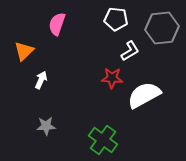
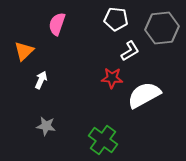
gray star: rotated 12 degrees clockwise
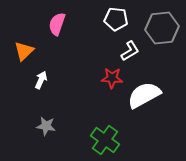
green cross: moved 2 px right
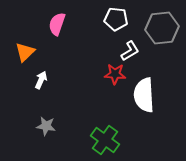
orange triangle: moved 1 px right, 1 px down
red star: moved 3 px right, 4 px up
white semicircle: rotated 64 degrees counterclockwise
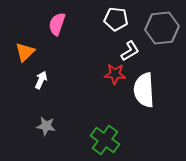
white semicircle: moved 5 px up
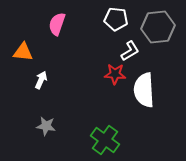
gray hexagon: moved 4 px left, 1 px up
orange triangle: moved 2 px left; rotated 50 degrees clockwise
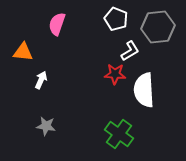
white pentagon: rotated 15 degrees clockwise
green cross: moved 14 px right, 6 px up
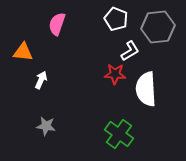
white semicircle: moved 2 px right, 1 px up
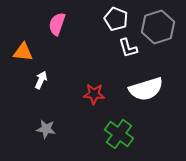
gray hexagon: rotated 12 degrees counterclockwise
white L-shape: moved 2 px left, 3 px up; rotated 105 degrees clockwise
red star: moved 21 px left, 20 px down
white semicircle: rotated 104 degrees counterclockwise
gray star: moved 3 px down
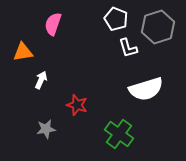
pink semicircle: moved 4 px left
orange triangle: rotated 15 degrees counterclockwise
red star: moved 17 px left, 11 px down; rotated 15 degrees clockwise
gray star: rotated 18 degrees counterclockwise
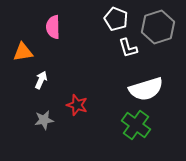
pink semicircle: moved 3 px down; rotated 20 degrees counterclockwise
gray star: moved 2 px left, 9 px up
green cross: moved 17 px right, 9 px up
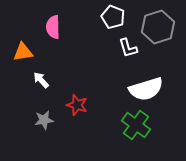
white pentagon: moved 3 px left, 2 px up
white arrow: rotated 66 degrees counterclockwise
